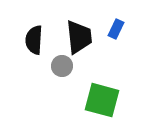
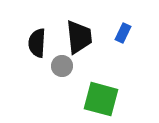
blue rectangle: moved 7 px right, 4 px down
black semicircle: moved 3 px right, 3 px down
green square: moved 1 px left, 1 px up
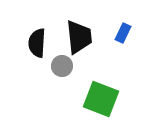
green square: rotated 6 degrees clockwise
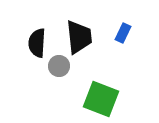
gray circle: moved 3 px left
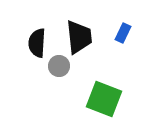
green square: moved 3 px right
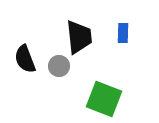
blue rectangle: rotated 24 degrees counterclockwise
black semicircle: moved 12 px left, 16 px down; rotated 24 degrees counterclockwise
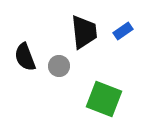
blue rectangle: moved 2 px up; rotated 54 degrees clockwise
black trapezoid: moved 5 px right, 5 px up
black semicircle: moved 2 px up
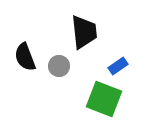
blue rectangle: moved 5 px left, 35 px down
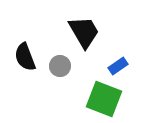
black trapezoid: rotated 24 degrees counterclockwise
gray circle: moved 1 px right
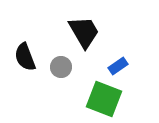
gray circle: moved 1 px right, 1 px down
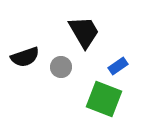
black semicircle: rotated 88 degrees counterclockwise
